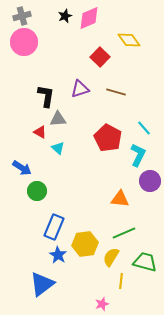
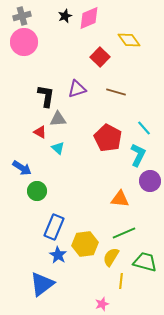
purple triangle: moved 3 px left
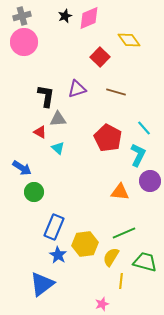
green circle: moved 3 px left, 1 px down
orange triangle: moved 7 px up
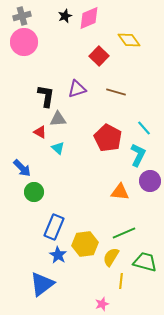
red square: moved 1 px left, 1 px up
blue arrow: rotated 12 degrees clockwise
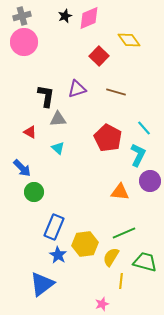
red triangle: moved 10 px left
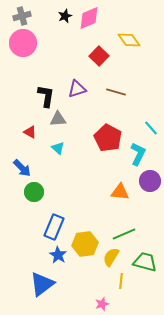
pink circle: moved 1 px left, 1 px down
cyan line: moved 7 px right
cyan L-shape: moved 1 px up
green line: moved 1 px down
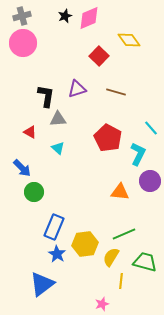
blue star: moved 1 px left, 1 px up
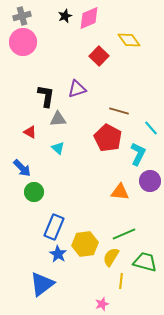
pink circle: moved 1 px up
brown line: moved 3 px right, 19 px down
blue star: moved 1 px right
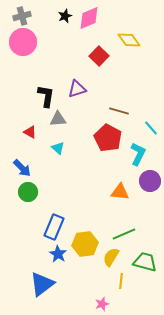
green circle: moved 6 px left
